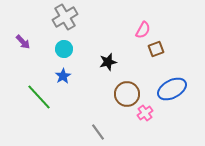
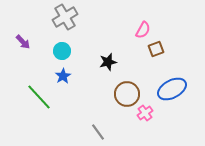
cyan circle: moved 2 px left, 2 px down
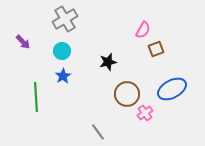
gray cross: moved 2 px down
green line: moved 3 px left; rotated 40 degrees clockwise
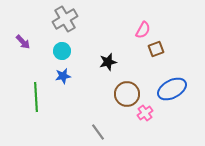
blue star: rotated 21 degrees clockwise
